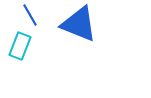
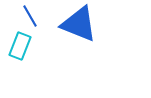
blue line: moved 1 px down
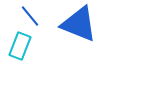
blue line: rotated 10 degrees counterclockwise
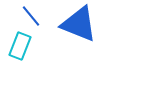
blue line: moved 1 px right
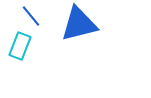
blue triangle: rotated 36 degrees counterclockwise
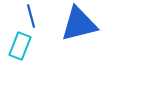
blue line: rotated 25 degrees clockwise
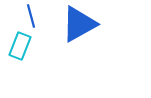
blue triangle: rotated 15 degrees counterclockwise
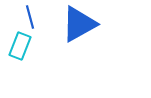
blue line: moved 1 px left, 1 px down
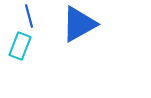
blue line: moved 1 px left, 1 px up
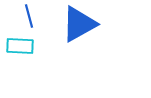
cyan rectangle: rotated 72 degrees clockwise
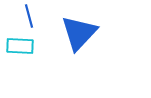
blue triangle: moved 9 px down; rotated 18 degrees counterclockwise
